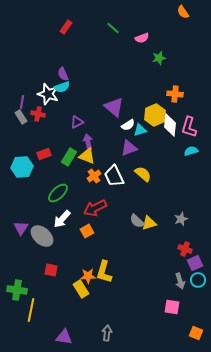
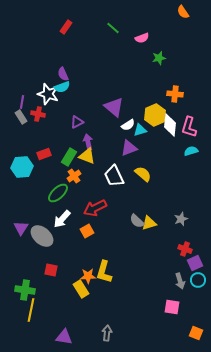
orange cross at (94, 176): moved 20 px left
green cross at (17, 290): moved 8 px right
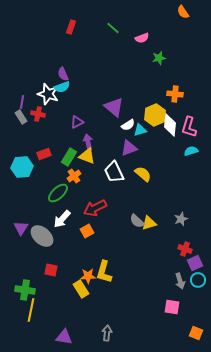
red rectangle at (66, 27): moved 5 px right; rotated 16 degrees counterclockwise
white trapezoid at (114, 176): moved 4 px up
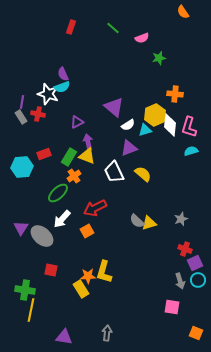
cyan triangle at (140, 130): moved 5 px right
